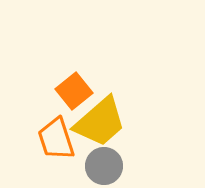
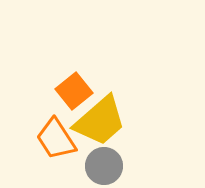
yellow trapezoid: moved 1 px up
orange trapezoid: rotated 15 degrees counterclockwise
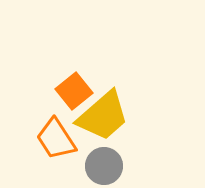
yellow trapezoid: moved 3 px right, 5 px up
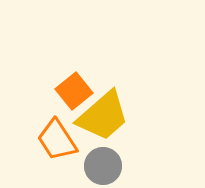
orange trapezoid: moved 1 px right, 1 px down
gray circle: moved 1 px left
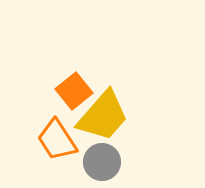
yellow trapezoid: rotated 8 degrees counterclockwise
gray circle: moved 1 px left, 4 px up
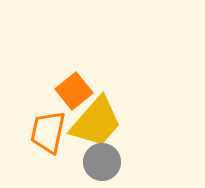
yellow trapezoid: moved 7 px left, 6 px down
orange trapezoid: moved 9 px left, 8 px up; rotated 45 degrees clockwise
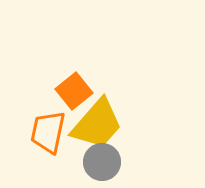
yellow trapezoid: moved 1 px right, 2 px down
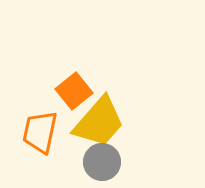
yellow trapezoid: moved 2 px right, 2 px up
orange trapezoid: moved 8 px left
